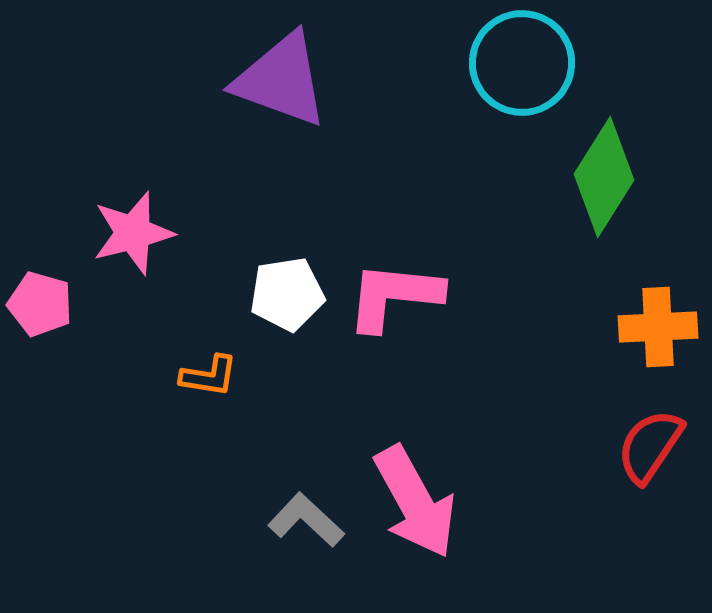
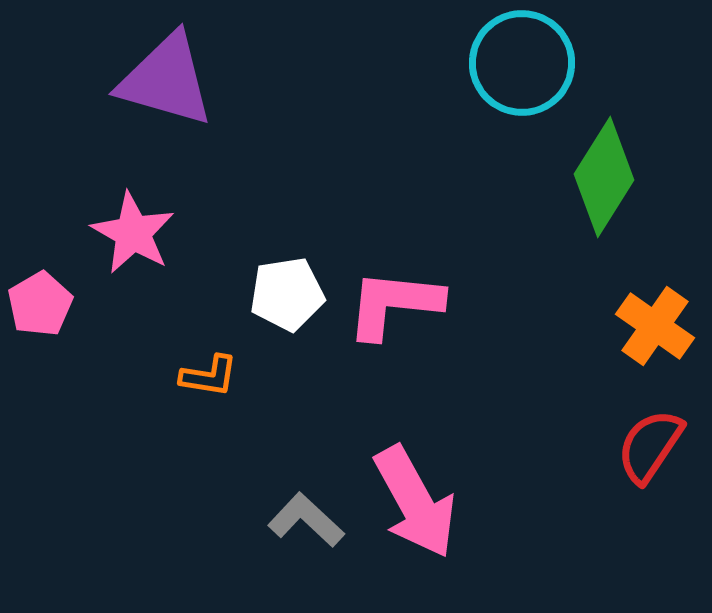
purple triangle: moved 115 px left; rotated 4 degrees counterclockwise
pink star: rotated 28 degrees counterclockwise
pink L-shape: moved 8 px down
pink pentagon: rotated 26 degrees clockwise
orange cross: moved 3 px left, 1 px up; rotated 38 degrees clockwise
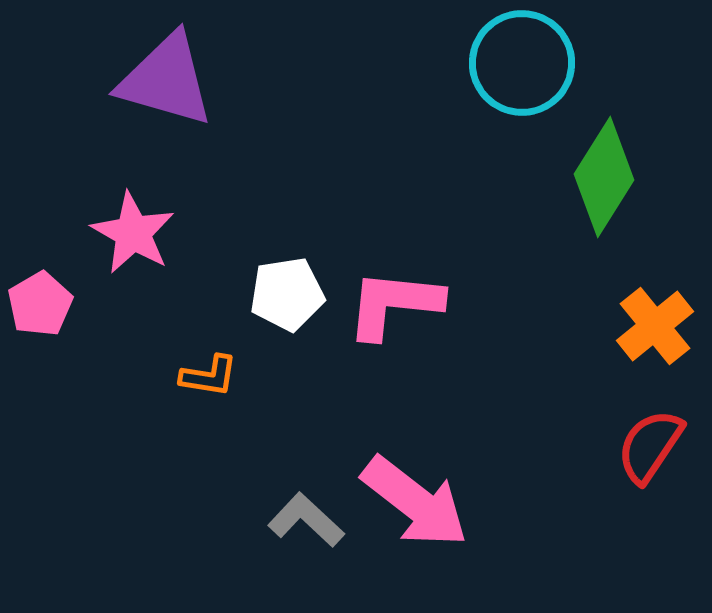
orange cross: rotated 16 degrees clockwise
pink arrow: rotated 23 degrees counterclockwise
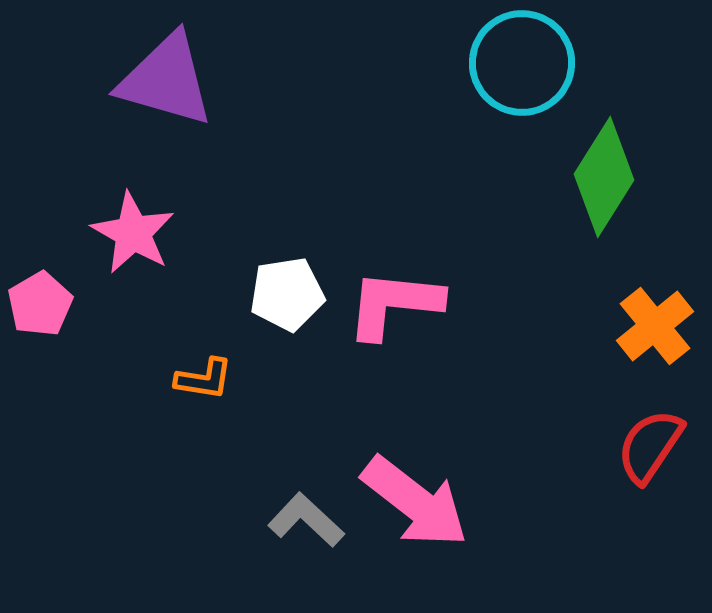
orange L-shape: moved 5 px left, 3 px down
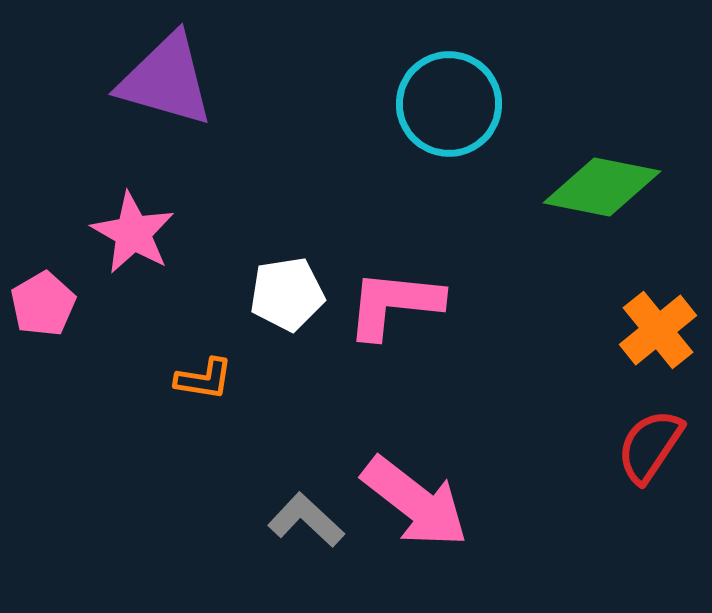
cyan circle: moved 73 px left, 41 px down
green diamond: moved 2 px left, 10 px down; rotated 69 degrees clockwise
pink pentagon: moved 3 px right
orange cross: moved 3 px right, 4 px down
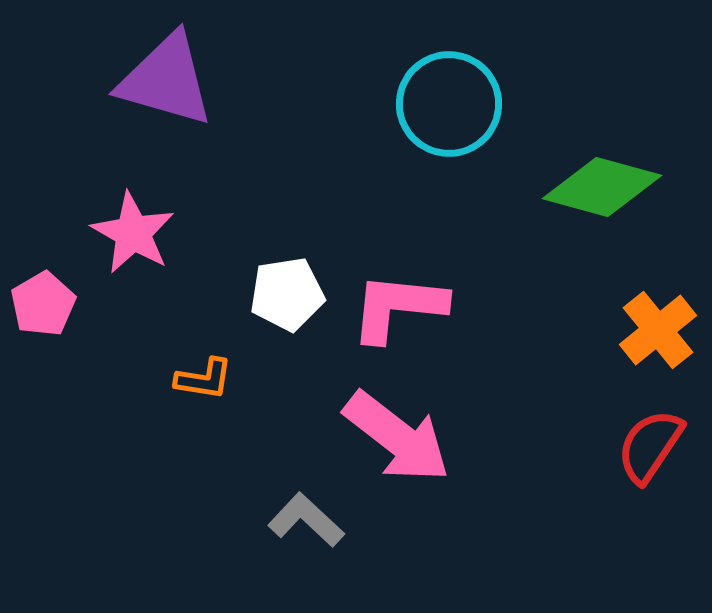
green diamond: rotated 4 degrees clockwise
pink L-shape: moved 4 px right, 3 px down
pink arrow: moved 18 px left, 65 px up
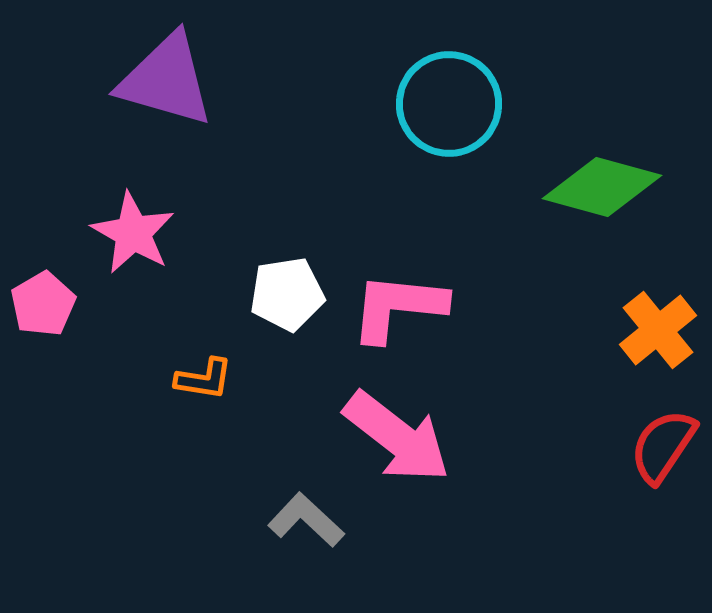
red semicircle: moved 13 px right
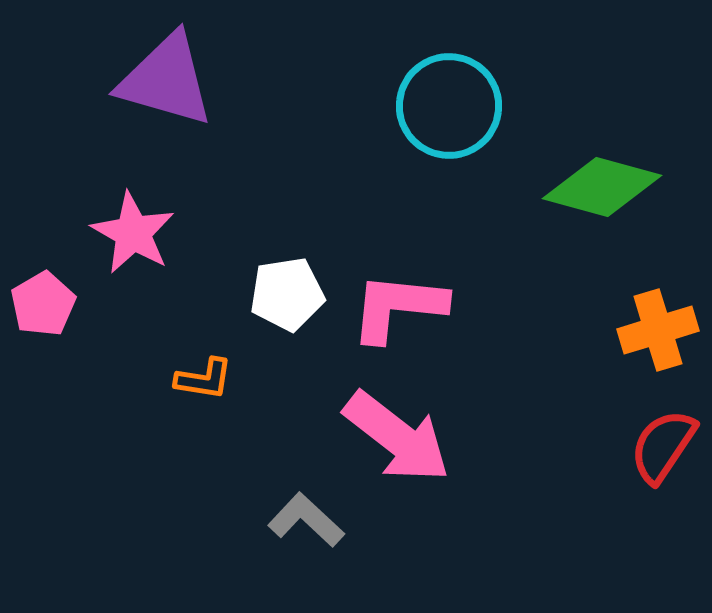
cyan circle: moved 2 px down
orange cross: rotated 22 degrees clockwise
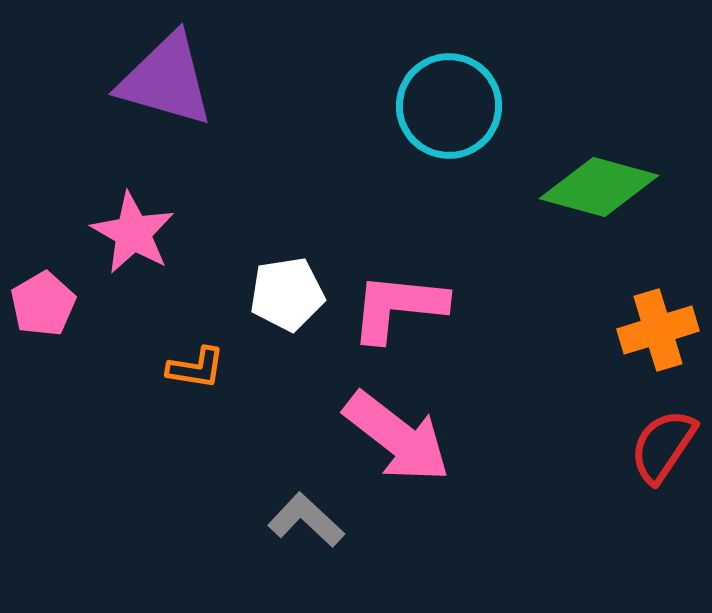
green diamond: moved 3 px left
orange L-shape: moved 8 px left, 11 px up
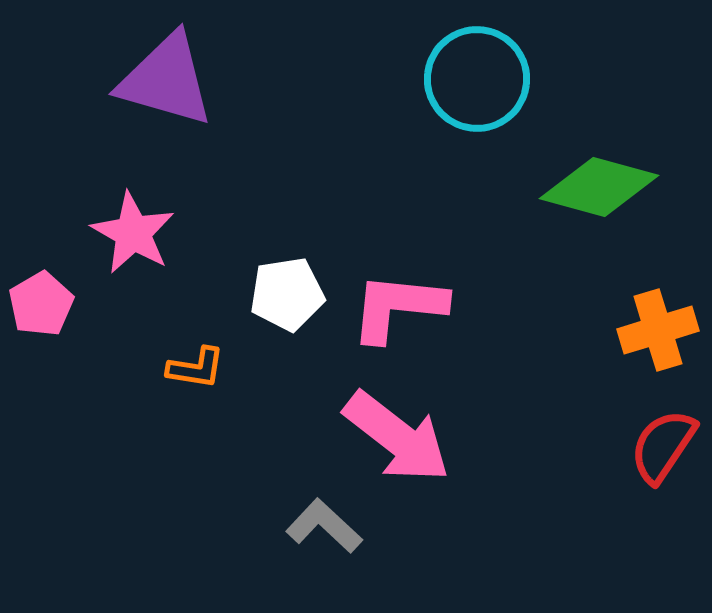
cyan circle: moved 28 px right, 27 px up
pink pentagon: moved 2 px left
gray L-shape: moved 18 px right, 6 px down
